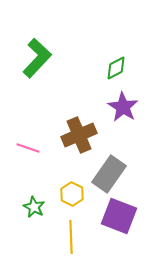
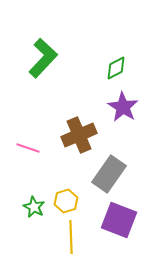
green L-shape: moved 6 px right
yellow hexagon: moved 6 px left, 7 px down; rotated 15 degrees clockwise
purple square: moved 4 px down
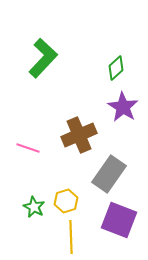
green diamond: rotated 15 degrees counterclockwise
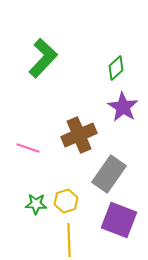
green star: moved 2 px right, 3 px up; rotated 25 degrees counterclockwise
yellow line: moved 2 px left, 3 px down
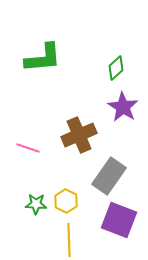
green L-shape: rotated 42 degrees clockwise
gray rectangle: moved 2 px down
yellow hexagon: rotated 15 degrees counterclockwise
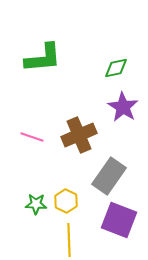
green diamond: rotated 30 degrees clockwise
pink line: moved 4 px right, 11 px up
